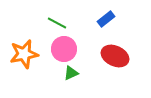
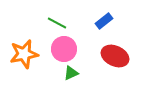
blue rectangle: moved 2 px left, 2 px down
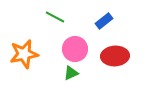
green line: moved 2 px left, 6 px up
pink circle: moved 11 px right
red ellipse: rotated 28 degrees counterclockwise
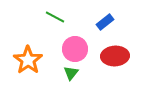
blue rectangle: moved 1 px right, 1 px down
orange star: moved 4 px right, 6 px down; rotated 24 degrees counterclockwise
green triangle: rotated 28 degrees counterclockwise
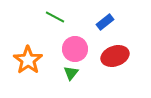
red ellipse: rotated 16 degrees counterclockwise
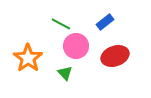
green line: moved 6 px right, 7 px down
pink circle: moved 1 px right, 3 px up
orange star: moved 2 px up
green triangle: moved 6 px left; rotated 21 degrees counterclockwise
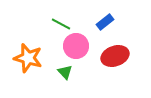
orange star: rotated 20 degrees counterclockwise
green triangle: moved 1 px up
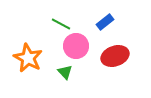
orange star: rotated 12 degrees clockwise
